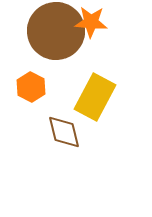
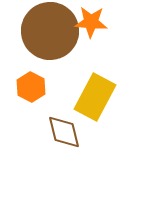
brown circle: moved 6 px left
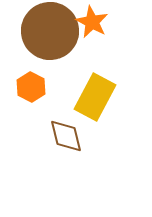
orange star: moved 1 px right; rotated 24 degrees clockwise
brown diamond: moved 2 px right, 4 px down
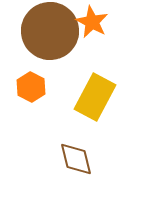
brown diamond: moved 10 px right, 23 px down
